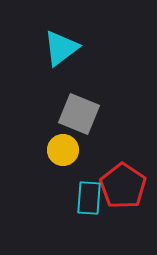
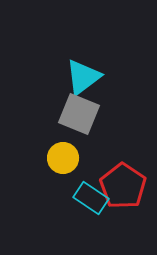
cyan triangle: moved 22 px right, 29 px down
yellow circle: moved 8 px down
cyan rectangle: moved 2 px right; rotated 60 degrees counterclockwise
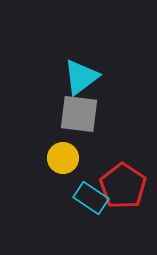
cyan triangle: moved 2 px left
gray square: rotated 15 degrees counterclockwise
